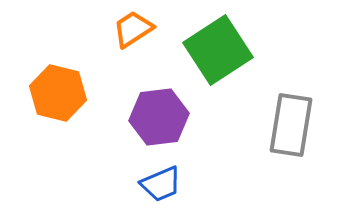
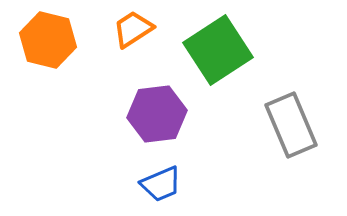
orange hexagon: moved 10 px left, 53 px up
purple hexagon: moved 2 px left, 3 px up
gray rectangle: rotated 32 degrees counterclockwise
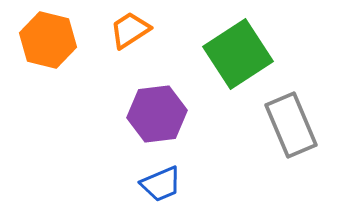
orange trapezoid: moved 3 px left, 1 px down
green square: moved 20 px right, 4 px down
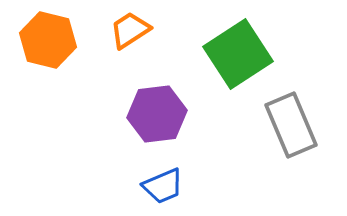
blue trapezoid: moved 2 px right, 2 px down
